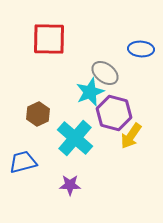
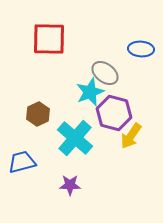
blue trapezoid: moved 1 px left
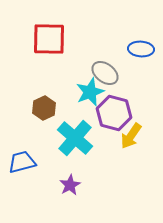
brown hexagon: moved 6 px right, 6 px up
purple star: rotated 30 degrees counterclockwise
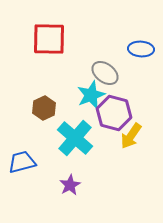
cyan star: moved 1 px right, 3 px down
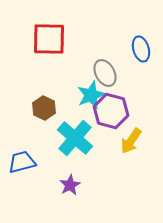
blue ellipse: rotated 70 degrees clockwise
gray ellipse: rotated 24 degrees clockwise
brown hexagon: rotated 10 degrees counterclockwise
purple hexagon: moved 3 px left, 2 px up
yellow arrow: moved 5 px down
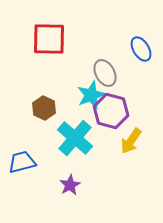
blue ellipse: rotated 15 degrees counterclockwise
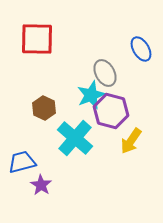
red square: moved 12 px left
purple star: moved 29 px left; rotated 10 degrees counterclockwise
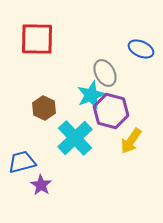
blue ellipse: rotated 35 degrees counterclockwise
cyan cross: rotated 6 degrees clockwise
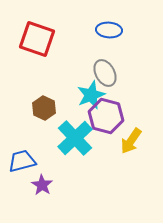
red square: rotated 18 degrees clockwise
blue ellipse: moved 32 px left, 19 px up; rotated 20 degrees counterclockwise
purple hexagon: moved 5 px left, 5 px down
blue trapezoid: moved 1 px up
purple star: moved 1 px right
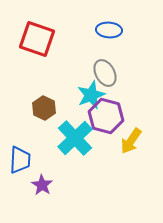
blue trapezoid: moved 2 px left, 1 px up; rotated 108 degrees clockwise
